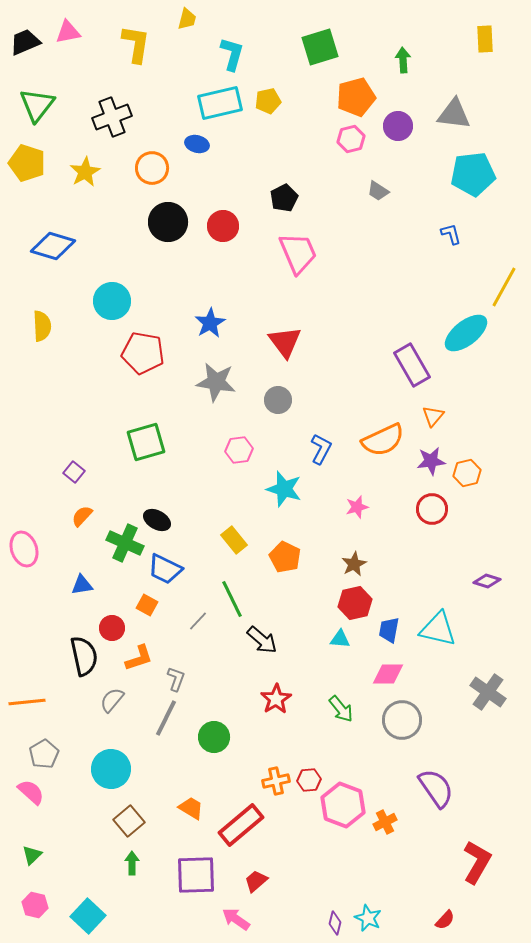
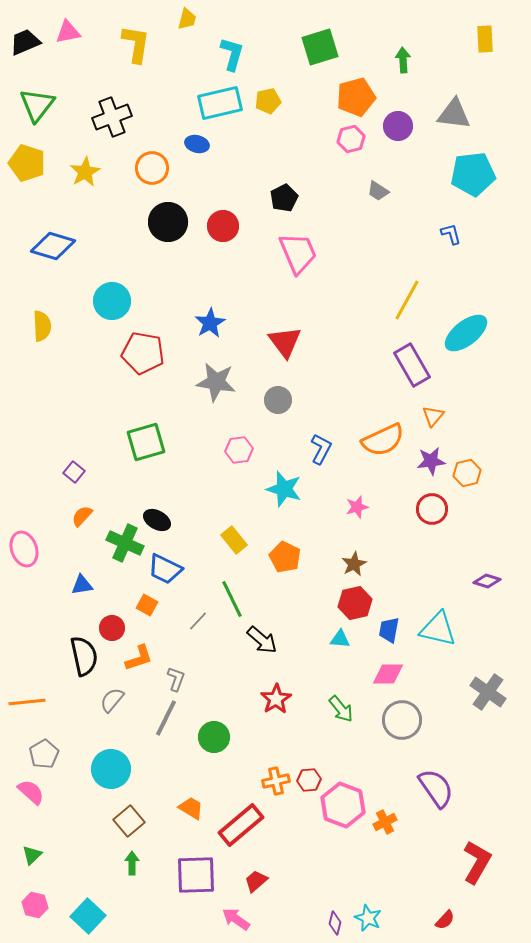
yellow line at (504, 287): moved 97 px left, 13 px down
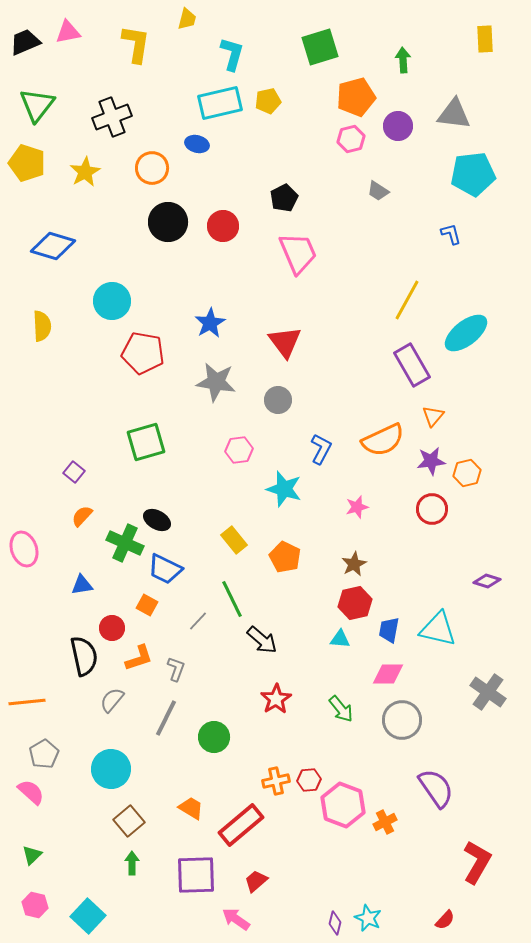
gray L-shape at (176, 679): moved 10 px up
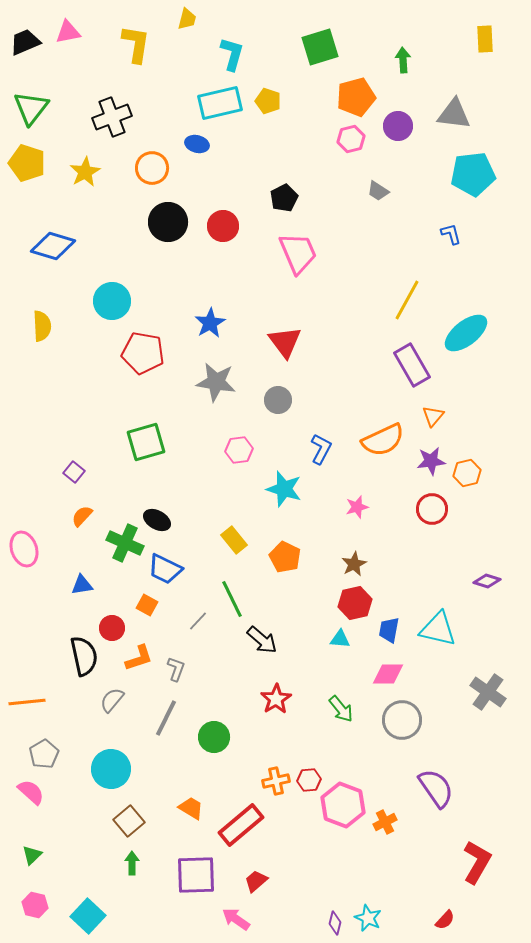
yellow pentagon at (268, 101): rotated 30 degrees clockwise
green triangle at (37, 105): moved 6 px left, 3 px down
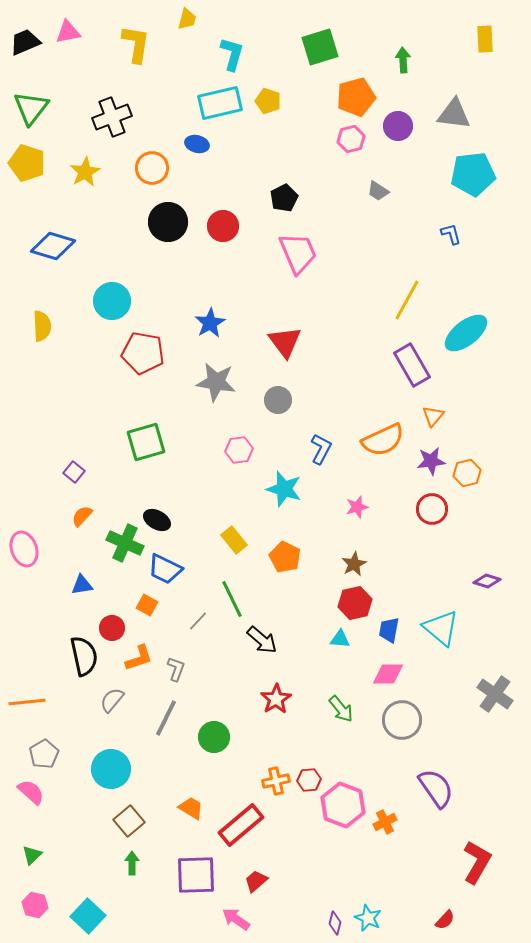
cyan triangle at (438, 629): moved 3 px right, 1 px up; rotated 27 degrees clockwise
gray cross at (488, 692): moved 7 px right, 2 px down
